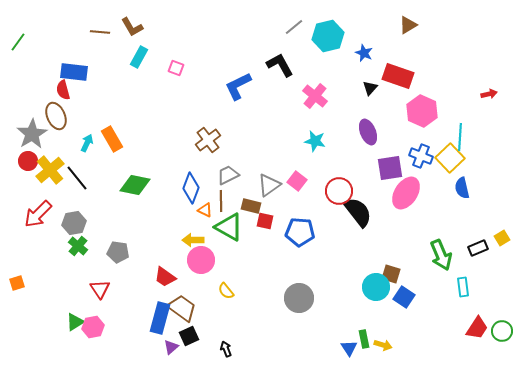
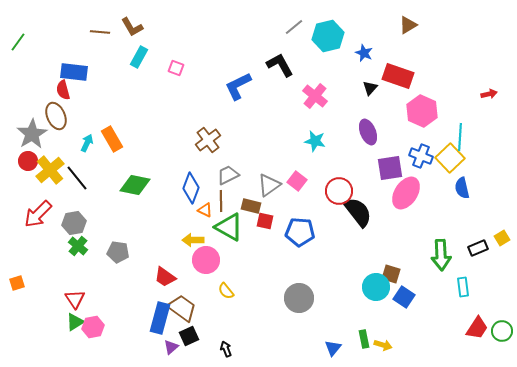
green arrow at (441, 255): rotated 20 degrees clockwise
pink circle at (201, 260): moved 5 px right
red triangle at (100, 289): moved 25 px left, 10 px down
blue triangle at (349, 348): moved 16 px left; rotated 12 degrees clockwise
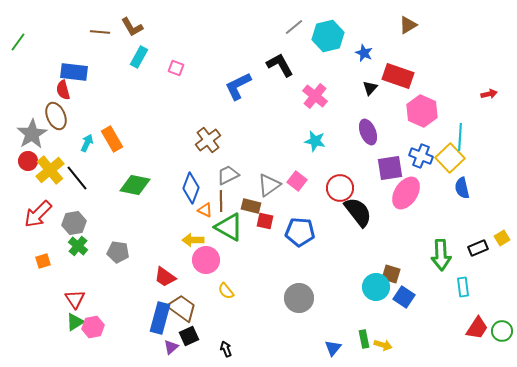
red circle at (339, 191): moved 1 px right, 3 px up
orange square at (17, 283): moved 26 px right, 22 px up
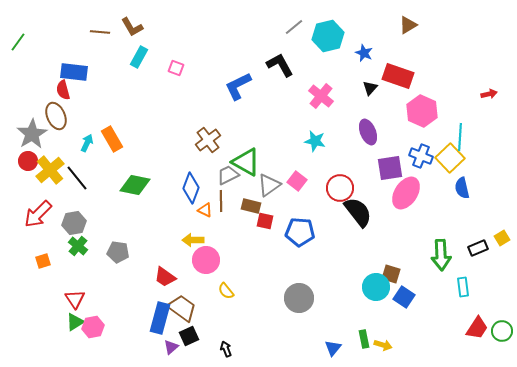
pink cross at (315, 96): moved 6 px right
green triangle at (229, 227): moved 17 px right, 65 px up
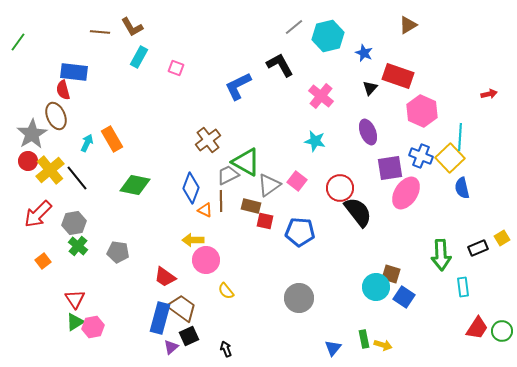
orange square at (43, 261): rotated 21 degrees counterclockwise
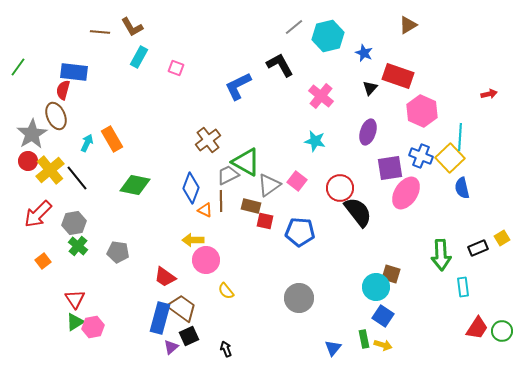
green line at (18, 42): moved 25 px down
red semicircle at (63, 90): rotated 30 degrees clockwise
purple ellipse at (368, 132): rotated 40 degrees clockwise
blue square at (404, 297): moved 21 px left, 19 px down
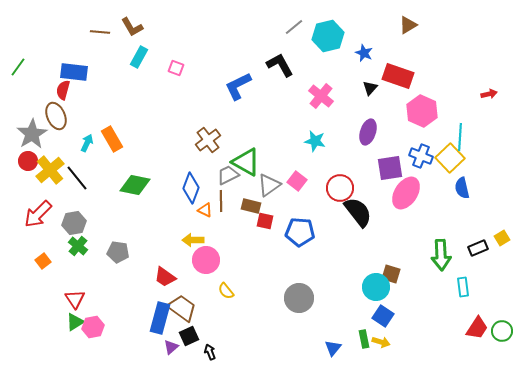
yellow arrow at (383, 345): moved 2 px left, 3 px up
black arrow at (226, 349): moved 16 px left, 3 px down
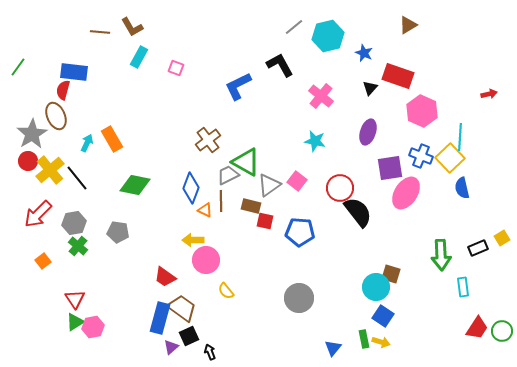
gray pentagon at (118, 252): moved 20 px up
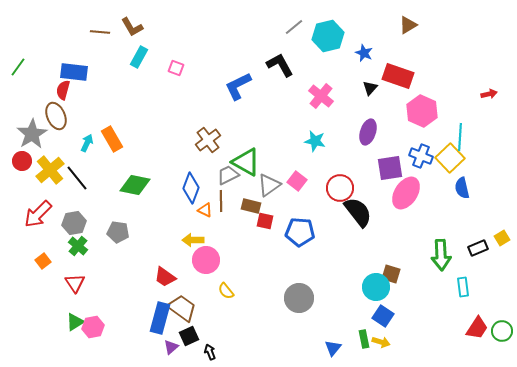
red circle at (28, 161): moved 6 px left
red triangle at (75, 299): moved 16 px up
